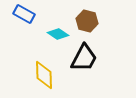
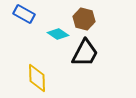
brown hexagon: moved 3 px left, 2 px up
black trapezoid: moved 1 px right, 5 px up
yellow diamond: moved 7 px left, 3 px down
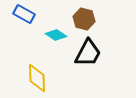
cyan diamond: moved 2 px left, 1 px down
black trapezoid: moved 3 px right
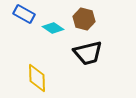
cyan diamond: moved 3 px left, 7 px up
black trapezoid: rotated 48 degrees clockwise
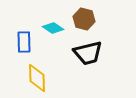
blue rectangle: moved 28 px down; rotated 60 degrees clockwise
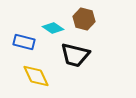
blue rectangle: rotated 75 degrees counterclockwise
black trapezoid: moved 13 px left, 2 px down; rotated 28 degrees clockwise
yellow diamond: moved 1 px left, 2 px up; rotated 24 degrees counterclockwise
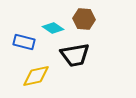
brown hexagon: rotated 10 degrees counterclockwise
black trapezoid: rotated 24 degrees counterclockwise
yellow diamond: rotated 76 degrees counterclockwise
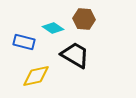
black trapezoid: rotated 140 degrees counterclockwise
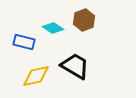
brown hexagon: moved 1 px down; rotated 25 degrees counterclockwise
black trapezoid: moved 11 px down
